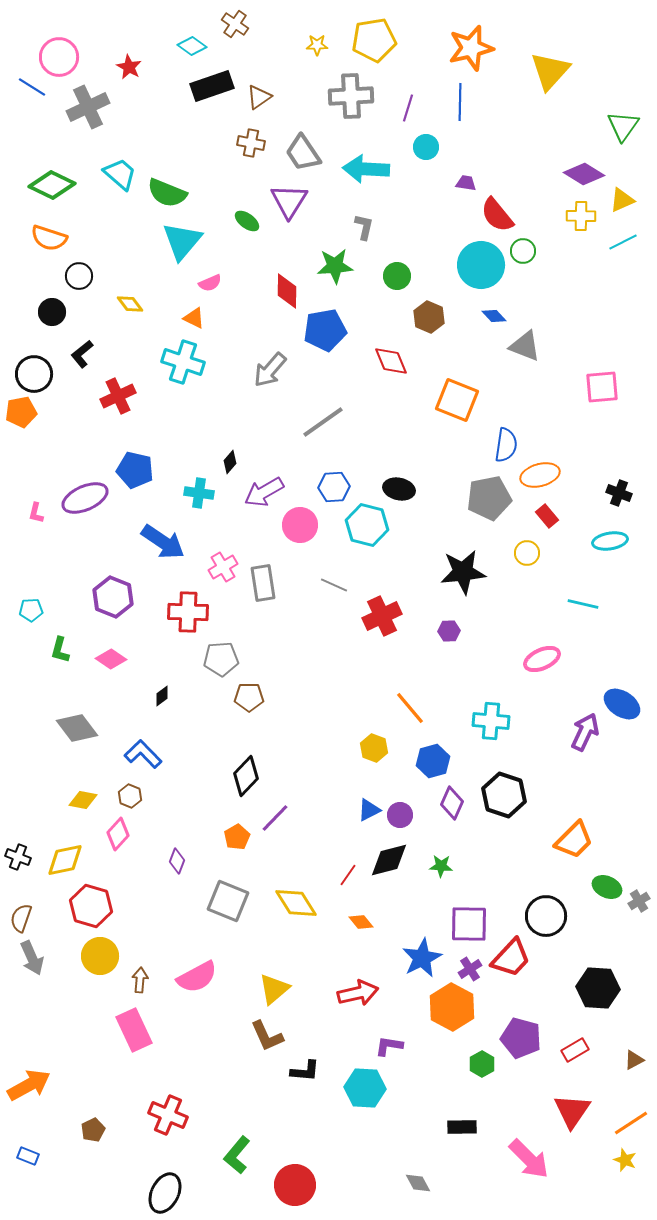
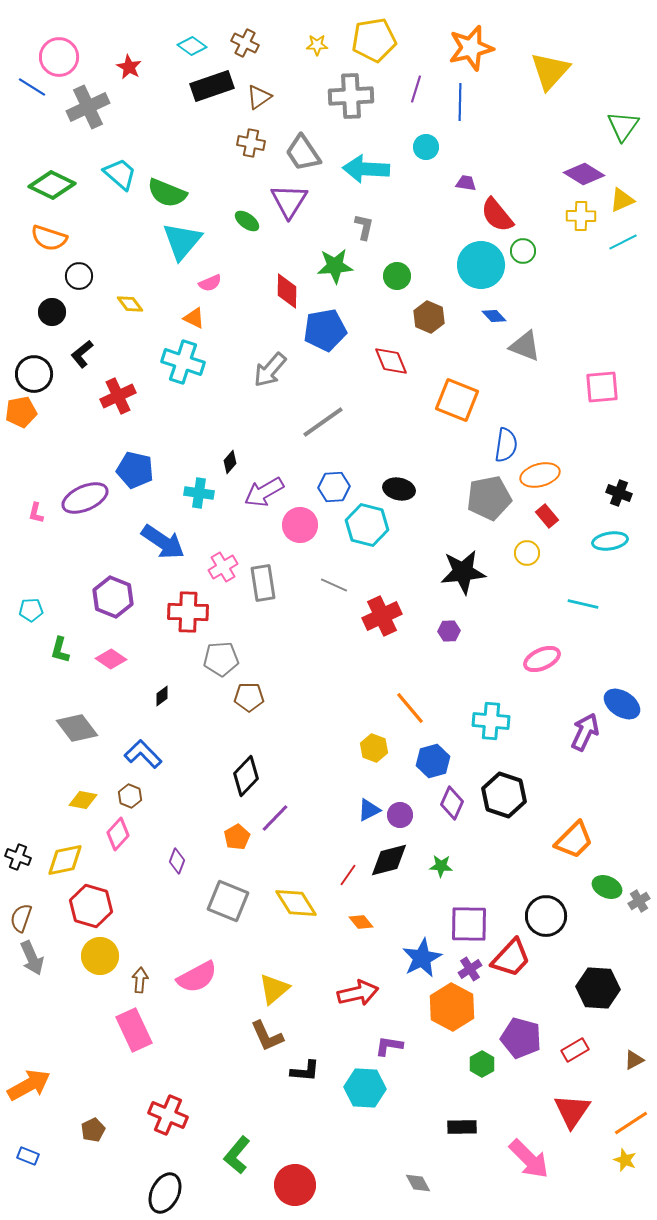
brown cross at (235, 24): moved 10 px right, 19 px down; rotated 8 degrees counterclockwise
purple line at (408, 108): moved 8 px right, 19 px up
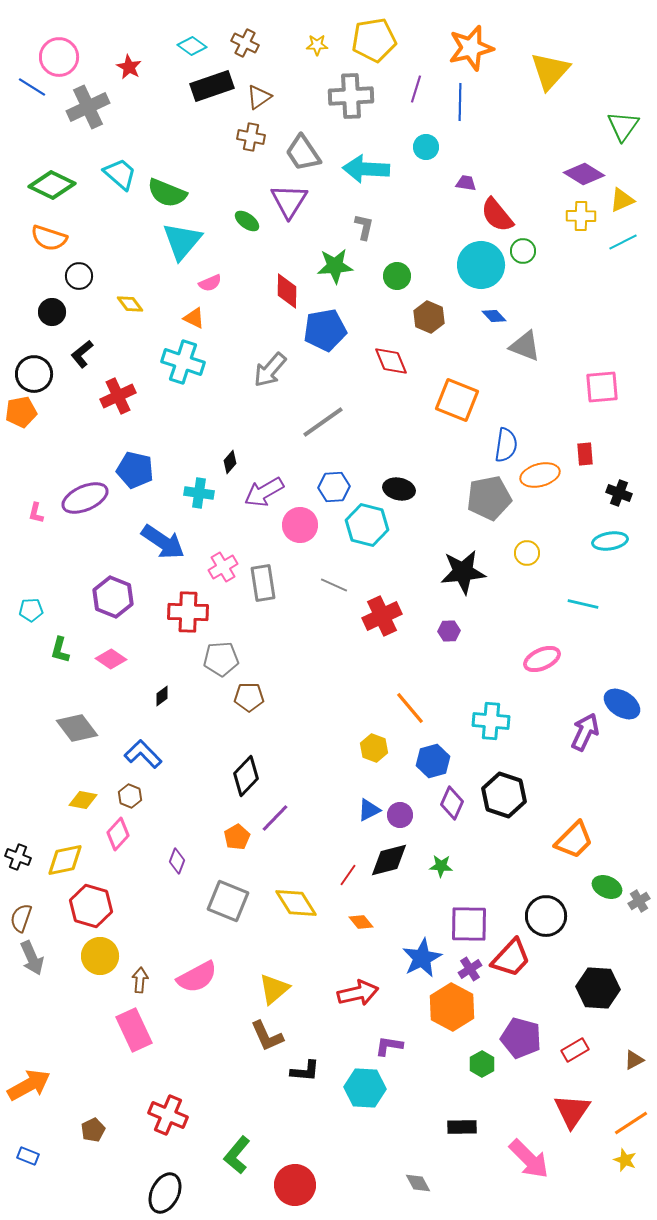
brown cross at (251, 143): moved 6 px up
red rectangle at (547, 516): moved 38 px right, 62 px up; rotated 35 degrees clockwise
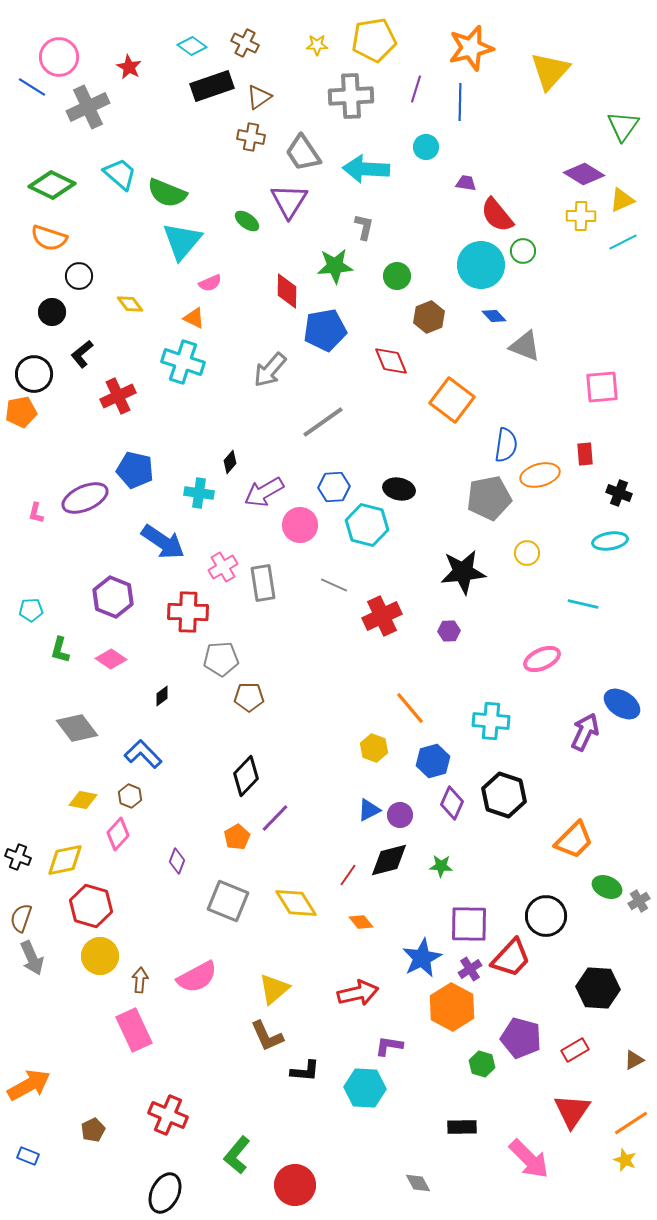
brown hexagon at (429, 317): rotated 16 degrees clockwise
orange square at (457, 400): moved 5 px left; rotated 15 degrees clockwise
green hexagon at (482, 1064): rotated 15 degrees counterclockwise
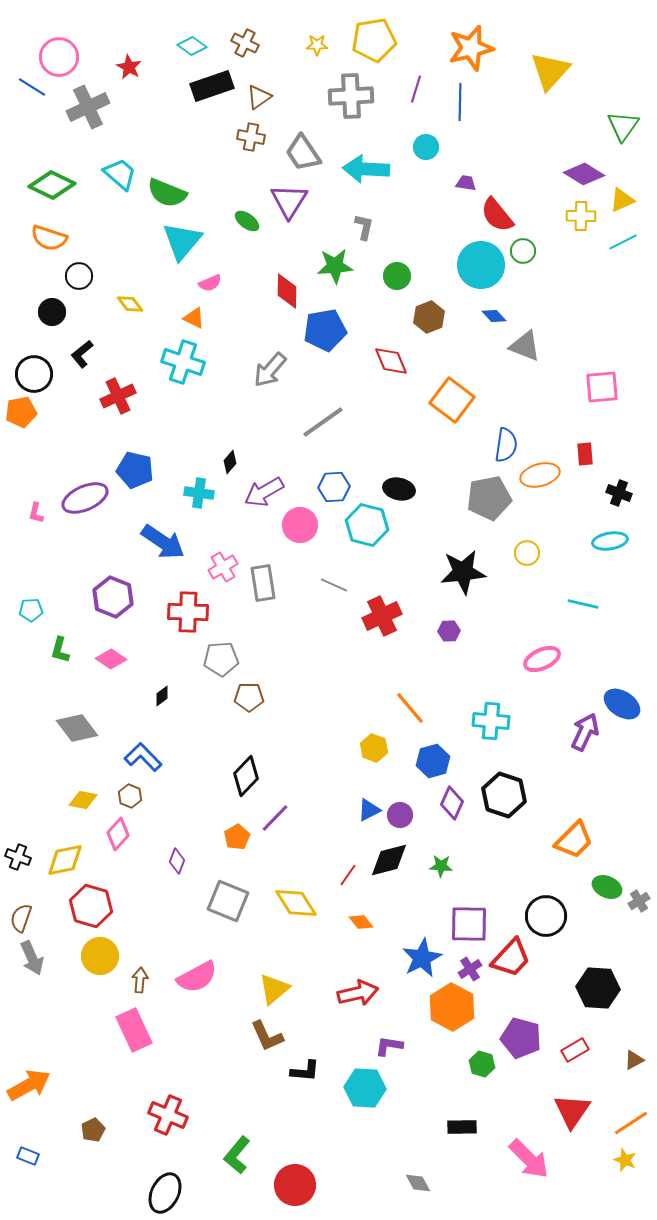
blue L-shape at (143, 754): moved 3 px down
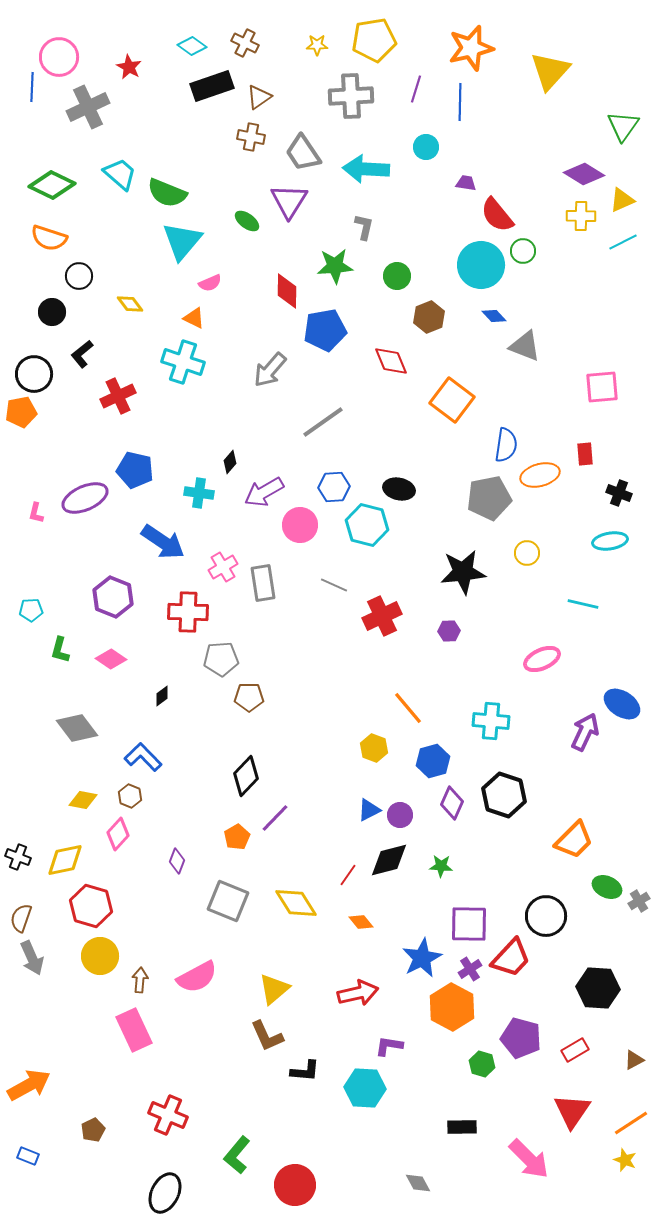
blue line at (32, 87): rotated 60 degrees clockwise
orange line at (410, 708): moved 2 px left
